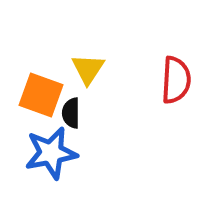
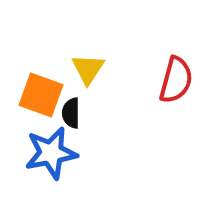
red semicircle: rotated 12 degrees clockwise
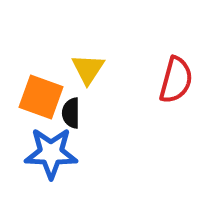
orange square: moved 2 px down
blue star: rotated 12 degrees clockwise
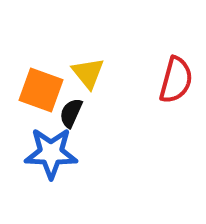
yellow triangle: moved 4 px down; rotated 12 degrees counterclockwise
orange square: moved 7 px up
black semicircle: rotated 24 degrees clockwise
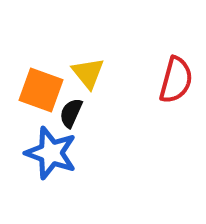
blue star: rotated 18 degrees clockwise
